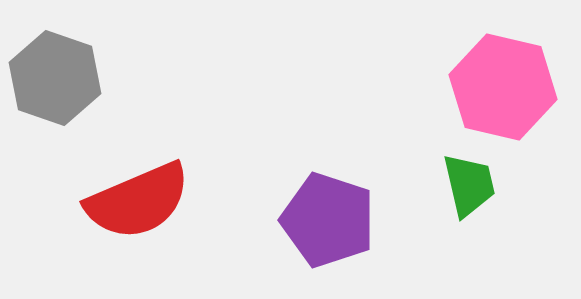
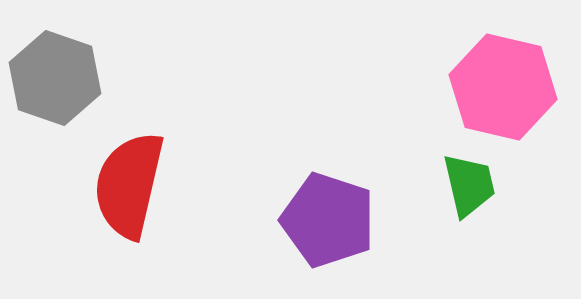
red semicircle: moved 9 px left, 16 px up; rotated 126 degrees clockwise
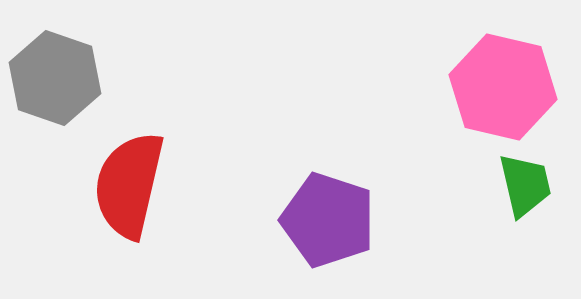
green trapezoid: moved 56 px right
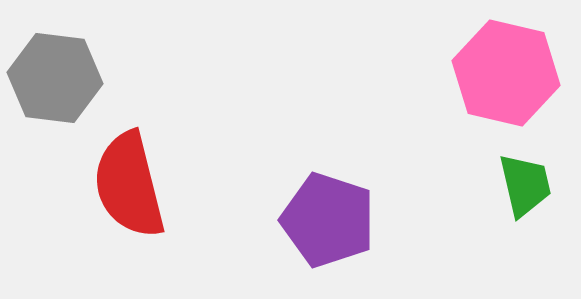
gray hexagon: rotated 12 degrees counterclockwise
pink hexagon: moved 3 px right, 14 px up
red semicircle: rotated 27 degrees counterclockwise
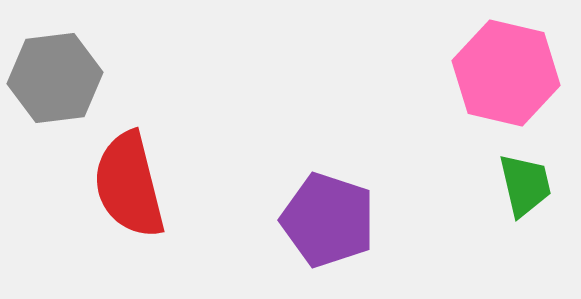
gray hexagon: rotated 14 degrees counterclockwise
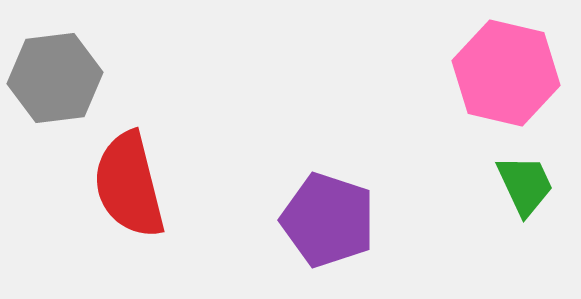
green trapezoid: rotated 12 degrees counterclockwise
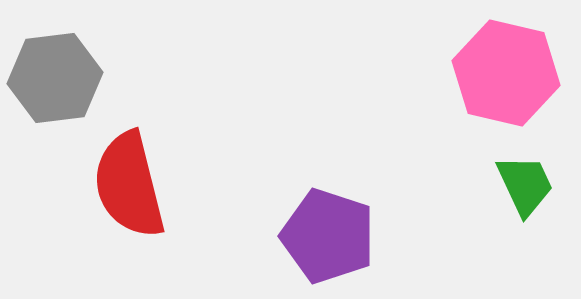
purple pentagon: moved 16 px down
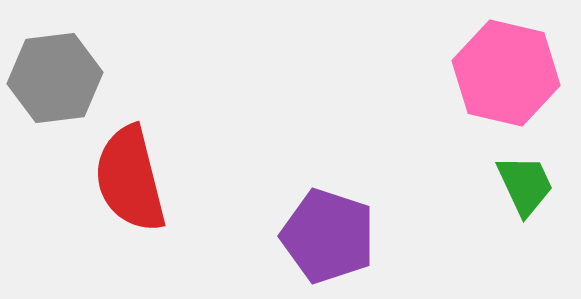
red semicircle: moved 1 px right, 6 px up
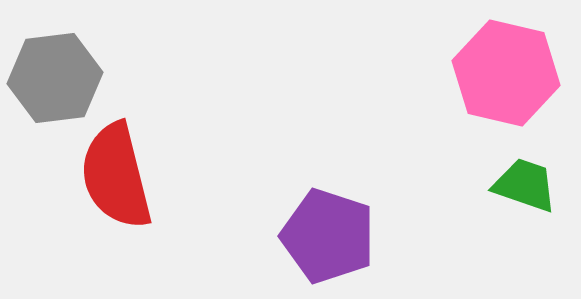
red semicircle: moved 14 px left, 3 px up
green trapezoid: rotated 46 degrees counterclockwise
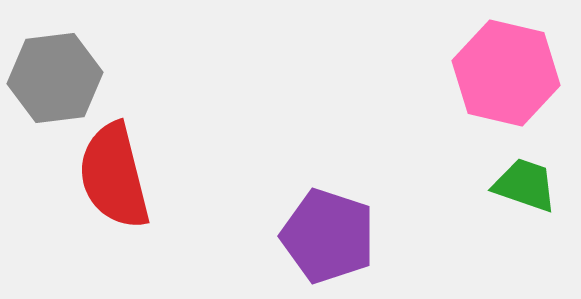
red semicircle: moved 2 px left
